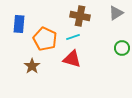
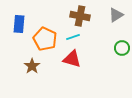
gray triangle: moved 2 px down
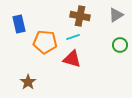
blue rectangle: rotated 18 degrees counterclockwise
orange pentagon: moved 3 px down; rotated 20 degrees counterclockwise
green circle: moved 2 px left, 3 px up
brown star: moved 4 px left, 16 px down
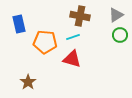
green circle: moved 10 px up
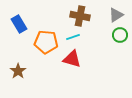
blue rectangle: rotated 18 degrees counterclockwise
orange pentagon: moved 1 px right
brown star: moved 10 px left, 11 px up
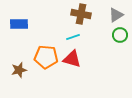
brown cross: moved 1 px right, 2 px up
blue rectangle: rotated 60 degrees counterclockwise
orange pentagon: moved 15 px down
brown star: moved 1 px right, 1 px up; rotated 21 degrees clockwise
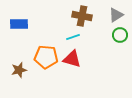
brown cross: moved 1 px right, 2 px down
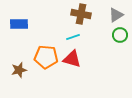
brown cross: moved 1 px left, 2 px up
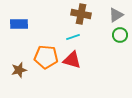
red triangle: moved 1 px down
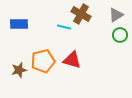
brown cross: rotated 18 degrees clockwise
cyan line: moved 9 px left, 10 px up; rotated 32 degrees clockwise
orange pentagon: moved 3 px left, 4 px down; rotated 20 degrees counterclockwise
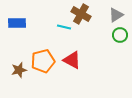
blue rectangle: moved 2 px left, 1 px up
red triangle: rotated 12 degrees clockwise
